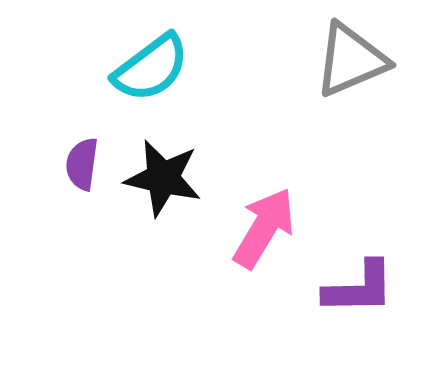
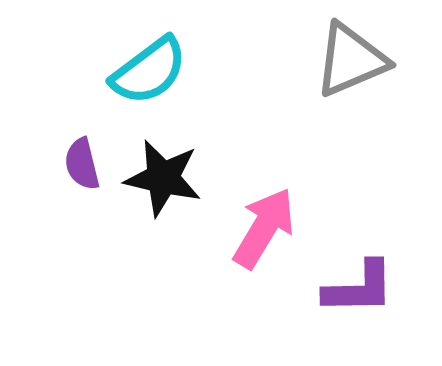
cyan semicircle: moved 2 px left, 3 px down
purple semicircle: rotated 22 degrees counterclockwise
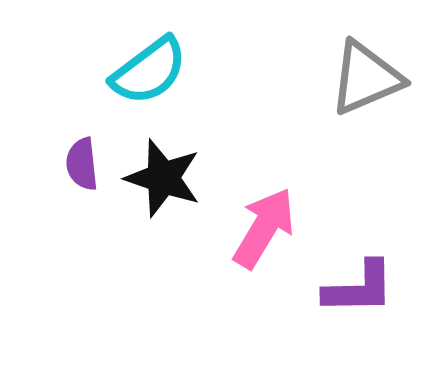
gray triangle: moved 15 px right, 18 px down
purple semicircle: rotated 8 degrees clockwise
black star: rotated 6 degrees clockwise
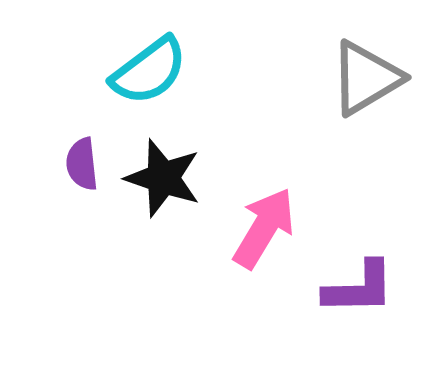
gray triangle: rotated 8 degrees counterclockwise
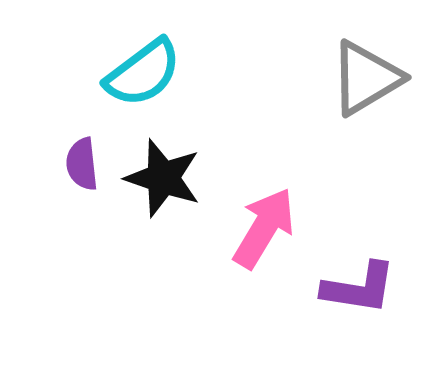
cyan semicircle: moved 6 px left, 2 px down
purple L-shape: rotated 10 degrees clockwise
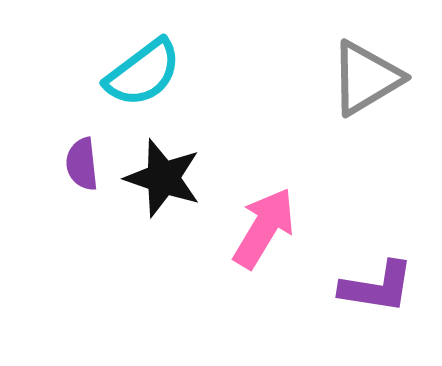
purple L-shape: moved 18 px right, 1 px up
